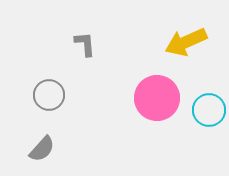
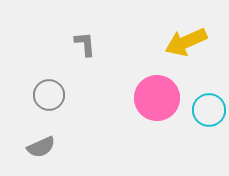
gray semicircle: moved 1 px left, 2 px up; rotated 24 degrees clockwise
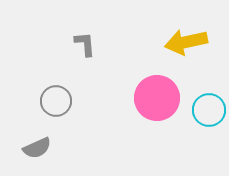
yellow arrow: rotated 12 degrees clockwise
gray circle: moved 7 px right, 6 px down
gray semicircle: moved 4 px left, 1 px down
